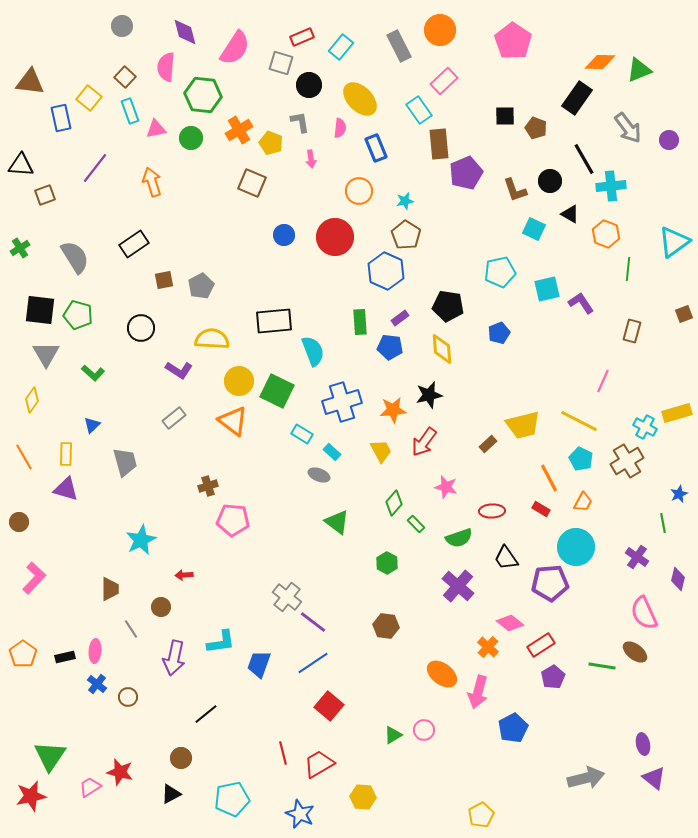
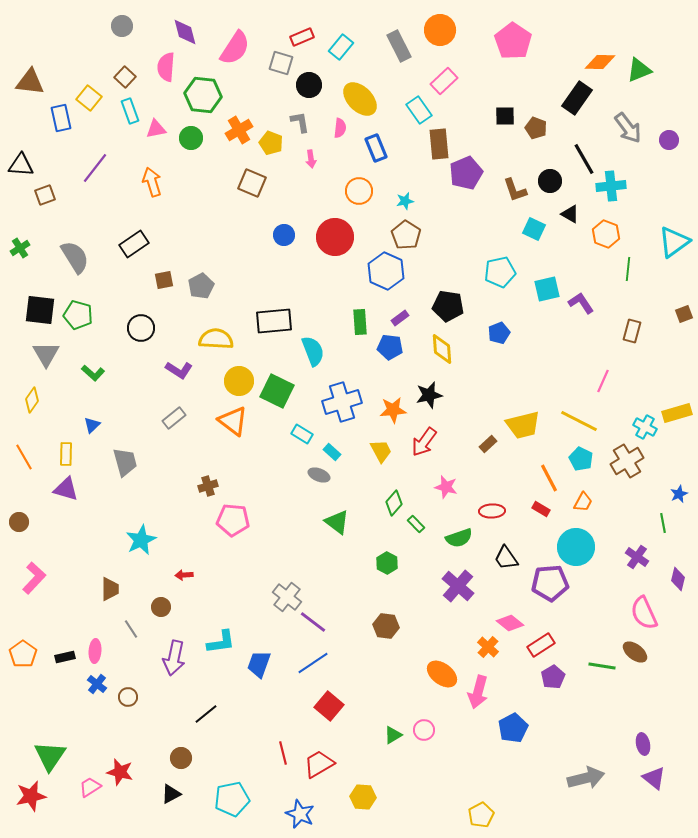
yellow semicircle at (212, 339): moved 4 px right
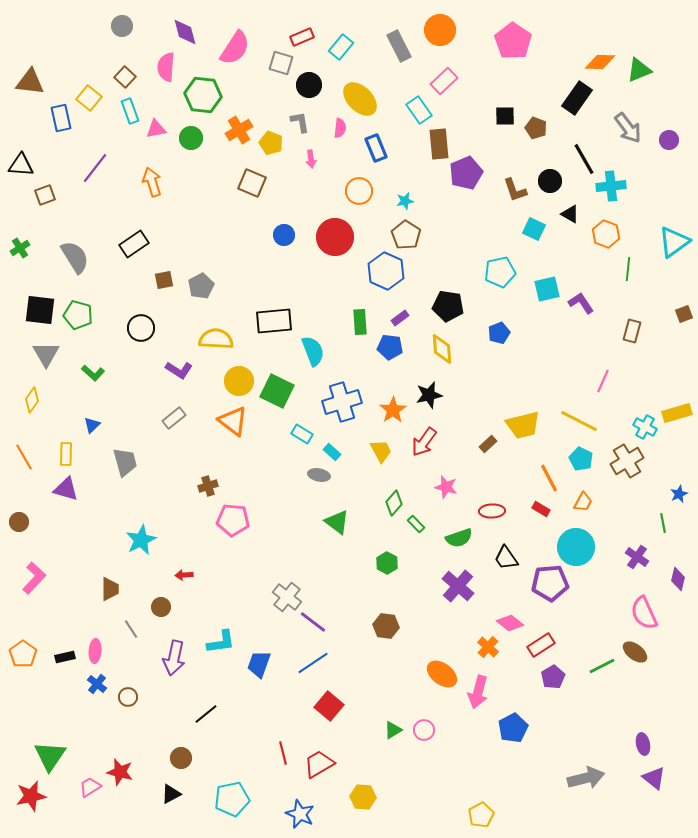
orange star at (393, 410): rotated 28 degrees counterclockwise
gray ellipse at (319, 475): rotated 10 degrees counterclockwise
green line at (602, 666): rotated 36 degrees counterclockwise
green triangle at (393, 735): moved 5 px up
